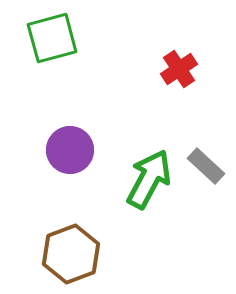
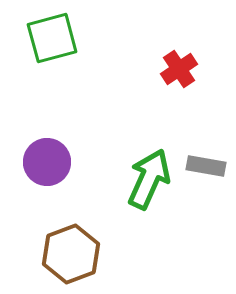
purple circle: moved 23 px left, 12 px down
gray rectangle: rotated 33 degrees counterclockwise
green arrow: rotated 4 degrees counterclockwise
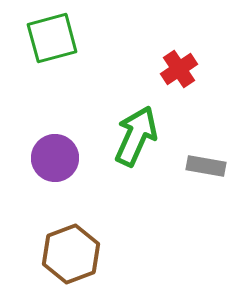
purple circle: moved 8 px right, 4 px up
green arrow: moved 13 px left, 43 px up
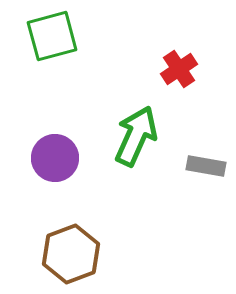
green square: moved 2 px up
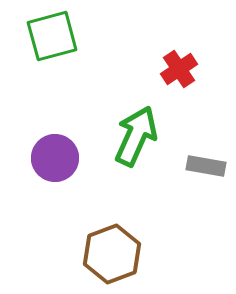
brown hexagon: moved 41 px right
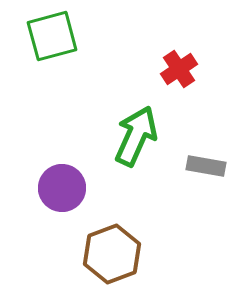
purple circle: moved 7 px right, 30 px down
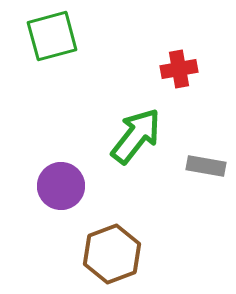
red cross: rotated 24 degrees clockwise
green arrow: rotated 14 degrees clockwise
purple circle: moved 1 px left, 2 px up
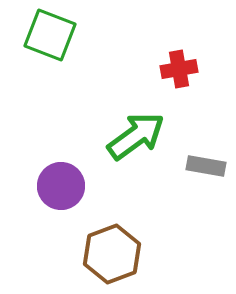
green square: moved 2 px left, 1 px up; rotated 36 degrees clockwise
green arrow: rotated 16 degrees clockwise
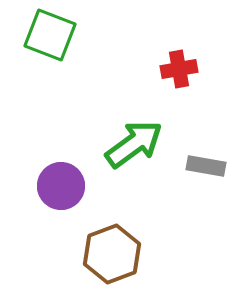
green arrow: moved 2 px left, 8 px down
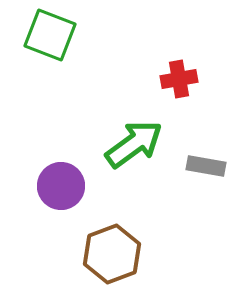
red cross: moved 10 px down
